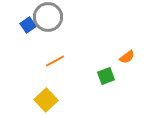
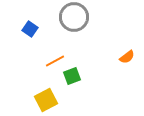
gray circle: moved 26 px right
blue square: moved 2 px right, 4 px down; rotated 21 degrees counterclockwise
green square: moved 34 px left
yellow square: rotated 15 degrees clockwise
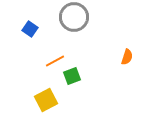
orange semicircle: rotated 35 degrees counterclockwise
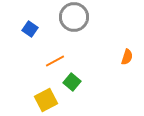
green square: moved 6 px down; rotated 30 degrees counterclockwise
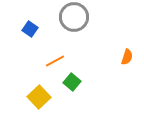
yellow square: moved 7 px left, 3 px up; rotated 15 degrees counterclockwise
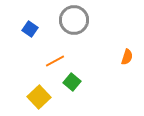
gray circle: moved 3 px down
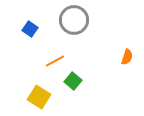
green square: moved 1 px right, 1 px up
yellow square: rotated 15 degrees counterclockwise
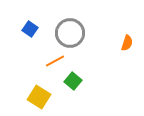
gray circle: moved 4 px left, 13 px down
orange semicircle: moved 14 px up
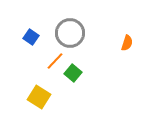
blue square: moved 1 px right, 8 px down
orange line: rotated 18 degrees counterclockwise
green square: moved 8 px up
